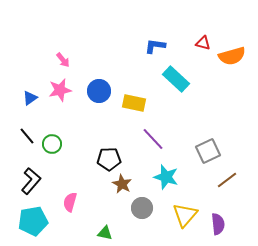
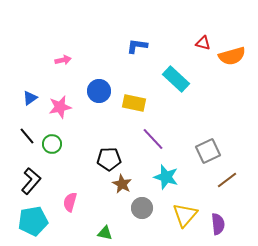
blue L-shape: moved 18 px left
pink arrow: rotated 63 degrees counterclockwise
pink star: moved 17 px down
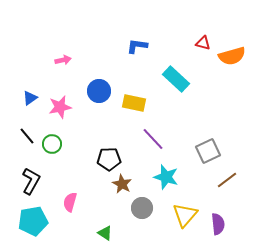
black L-shape: rotated 12 degrees counterclockwise
green triangle: rotated 21 degrees clockwise
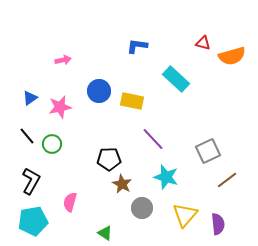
yellow rectangle: moved 2 px left, 2 px up
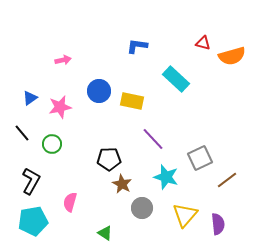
black line: moved 5 px left, 3 px up
gray square: moved 8 px left, 7 px down
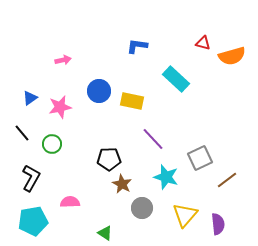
black L-shape: moved 3 px up
pink semicircle: rotated 72 degrees clockwise
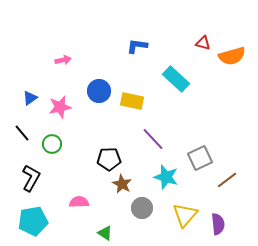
pink semicircle: moved 9 px right
